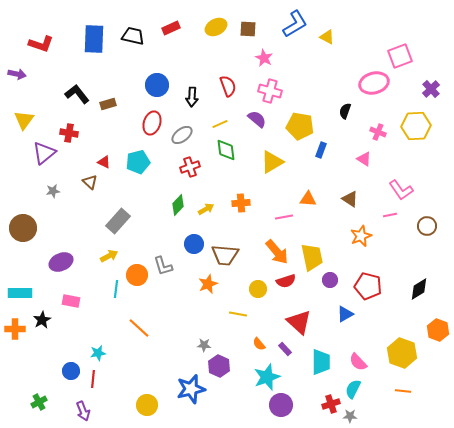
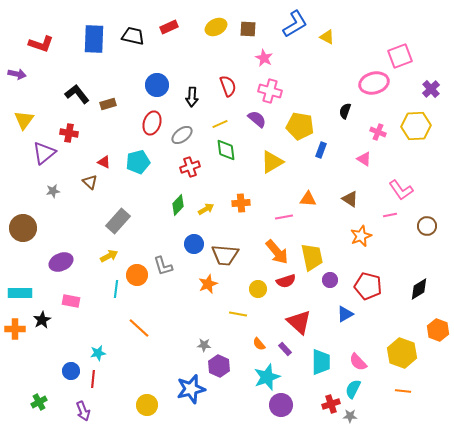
red rectangle at (171, 28): moved 2 px left, 1 px up
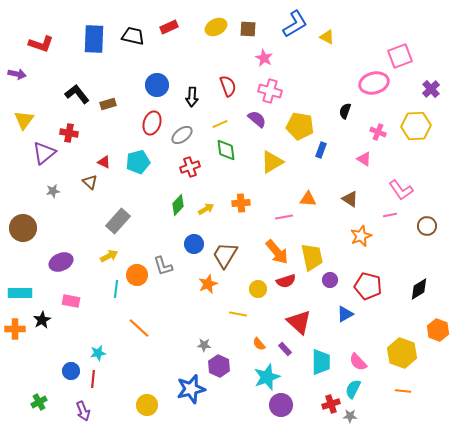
brown trapezoid at (225, 255): rotated 116 degrees clockwise
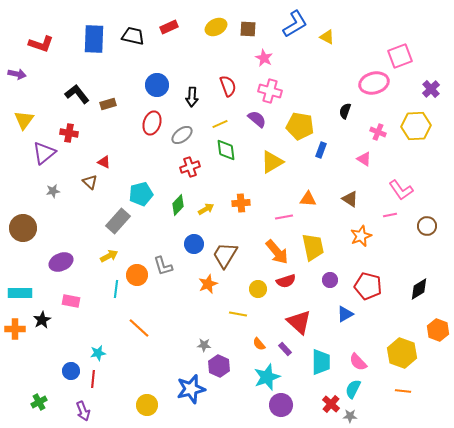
cyan pentagon at (138, 162): moved 3 px right, 32 px down
yellow trapezoid at (312, 257): moved 1 px right, 10 px up
red cross at (331, 404): rotated 30 degrees counterclockwise
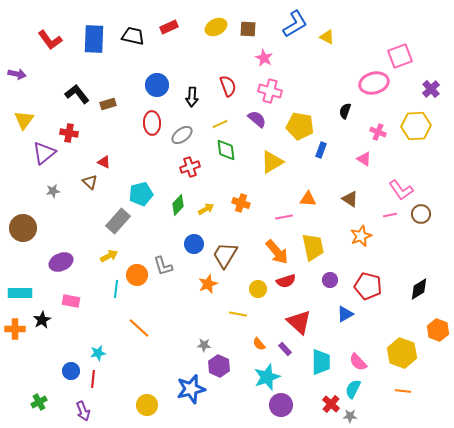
red L-shape at (41, 44): moved 9 px right, 4 px up; rotated 35 degrees clockwise
red ellipse at (152, 123): rotated 20 degrees counterclockwise
orange cross at (241, 203): rotated 24 degrees clockwise
brown circle at (427, 226): moved 6 px left, 12 px up
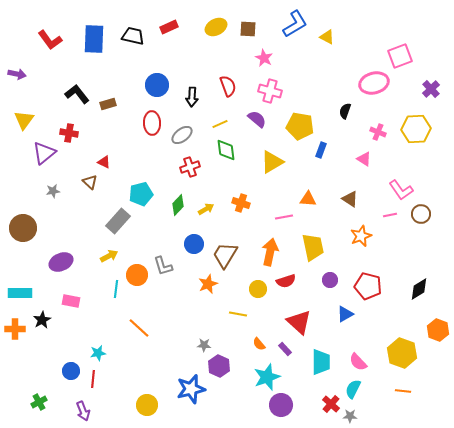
yellow hexagon at (416, 126): moved 3 px down
orange arrow at (277, 252): moved 7 px left; rotated 128 degrees counterclockwise
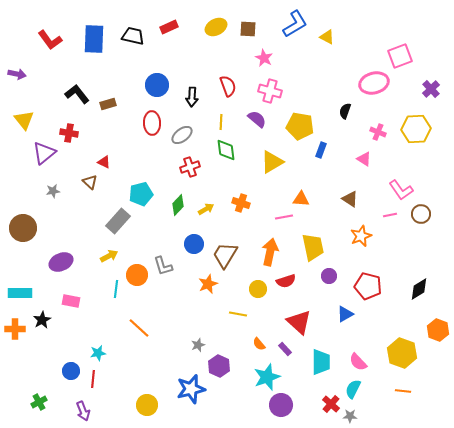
yellow triangle at (24, 120): rotated 15 degrees counterclockwise
yellow line at (220, 124): moved 1 px right, 2 px up; rotated 63 degrees counterclockwise
orange triangle at (308, 199): moved 7 px left
purple circle at (330, 280): moved 1 px left, 4 px up
gray star at (204, 345): moved 6 px left; rotated 24 degrees counterclockwise
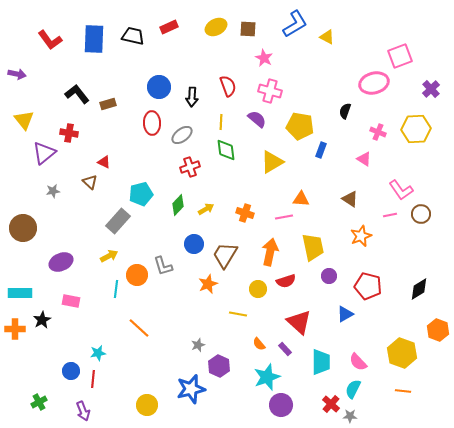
blue circle at (157, 85): moved 2 px right, 2 px down
orange cross at (241, 203): moved 4 px right, 10 px down
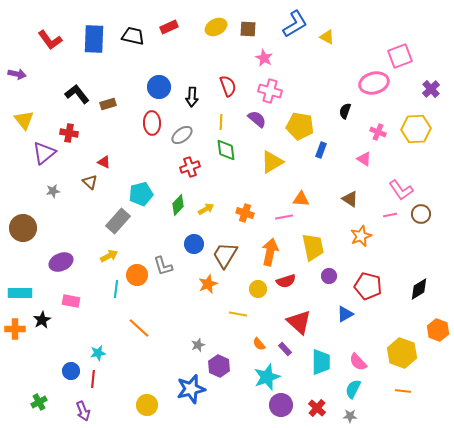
red cross at (331, 404): moved 14 px left, 4 px down
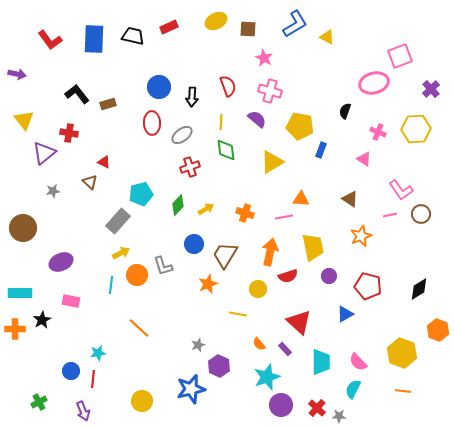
yellow ellipse at (216, 27): moved 6 px up
yellow arrow at (109, 256): moved 12 px right, 3 px up
red semicircle at (286, 281): moved 2 px right, 5 px up
cyan line at (116, 289): moved 5 px left, 4 px up
yellow circle at (147, 405): moved 5 px left, 4 px up
gray star at (350, 416): moved 11 px left
